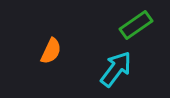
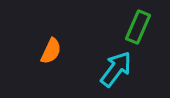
green rectangle: moved 2 px right, 2 px down; rotated 32 degrees counterclockwise
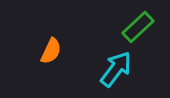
green rectangle: rotated 24 degrees clockwise
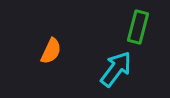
green rectangle: rotated 32 degrees counterclockwise
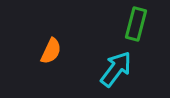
green rectangle: moved 2 px left, 3 px up
